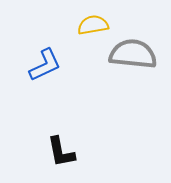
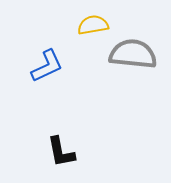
blue L-shape: moved 2 px right, 1 px down
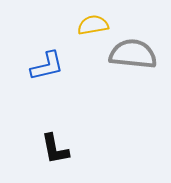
blue L-shape: rotated 12 degrees clockwise
black L-shape: moved 6 px left, 3 px up
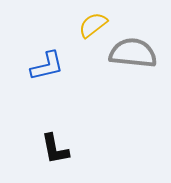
yellow semicircle: rotated 28 degrees counterclockwise
gray semicircle: moved 1 px up
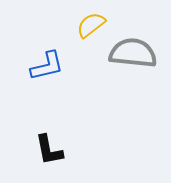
yellow semicircle: moved 2 px left
black L-shape: moved 6 px left, 1 px down
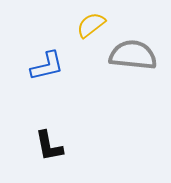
gray semicircle: moved 2 px down
black L-shape: moved 4 px up
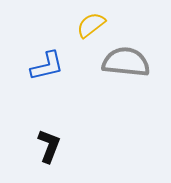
gray semicircle: moved 7 px left, 7 px down
black L-shape: rotated 148 degrees counterclockwise
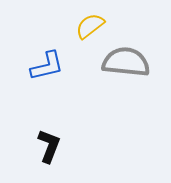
yellow semicircle: moved 1 px left, 1 px down
